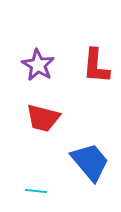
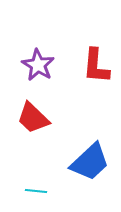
red trapezoid: moved 10 px left; rotated 30 degrees clockwise
blue trapezoid: rotated 87 degrees clockwise
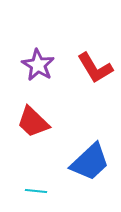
red L-shape: moved 1 px left, 2 px down; rotated 36 degrees counterclockwise
red trapezoid: moved 4 px down
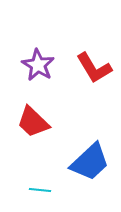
red L-shape: moved 1 px left
cyan line: moved 4 px right, 1 px up
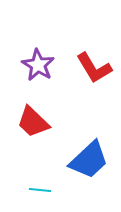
blue trapezoid: moved 1 px left, 2 px up
